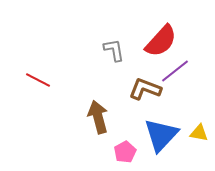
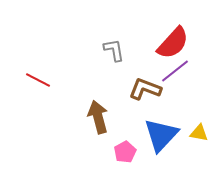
red semicircle: moved 12 px right, 2 px down
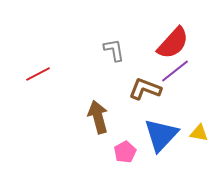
red line: moved 6 px up; rotated 55 degrees counterclockwise
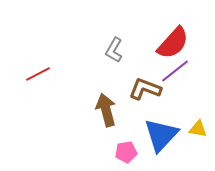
gray L-shape: rotated 140 degrees counterclockwise
brown arrow: moved 8 px right, 7 px up
yellow triangle: moved 1 px left, 4 px up
pink pentagon: moved 1 px right; rotated 20 degrees clockwise
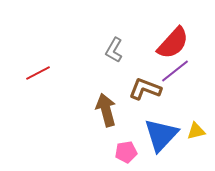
red line: moved 1 px up
yellow triangle: moved 2 px left, 2 px down; rotated 24 degrees counterclockwise
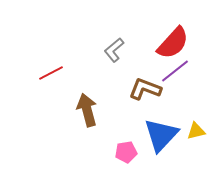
gray L-shape: rotated 20 degrees clockwise
red line: moved 13 px right
brown arrow: moved 19 px left
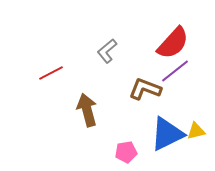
gray L-shape: moved 7 px left, 1 px down
blue triangle: moved 6 px right, 1 px up; rotated 21 degrees clockwise
